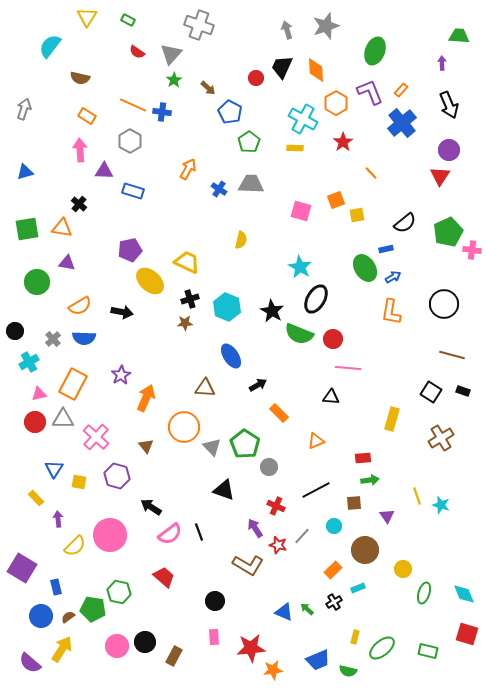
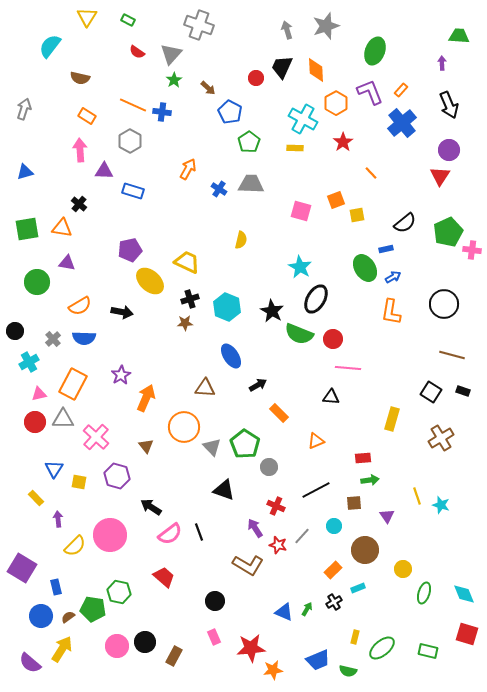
green arrow at (307, 609): rotated 80 degrees clockwise
pink rectangle at (214, 637): rotated 21 degrees counterclockwise
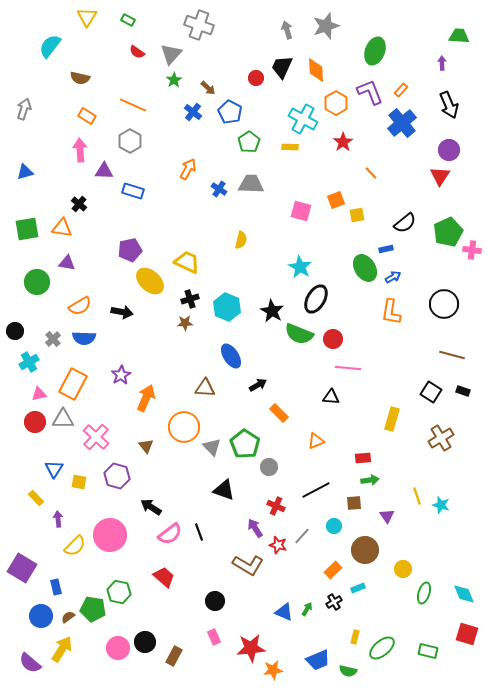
blue cross at (162, 112): moved 31 px right; rotated 30 degrees clockwise
yellow rectangle at (295, 148): moved 5 px left, 1 px up
pink circle at (117, 646): moved 1 px right, 2 px down
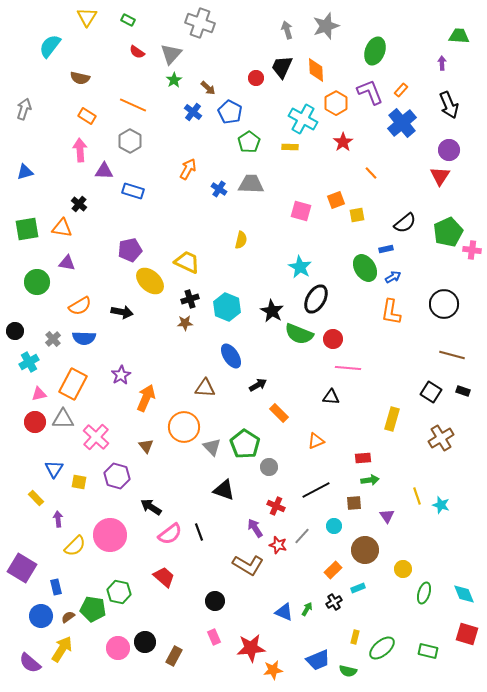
gray cross at (199, 25): moved 1 px right, 2 px up
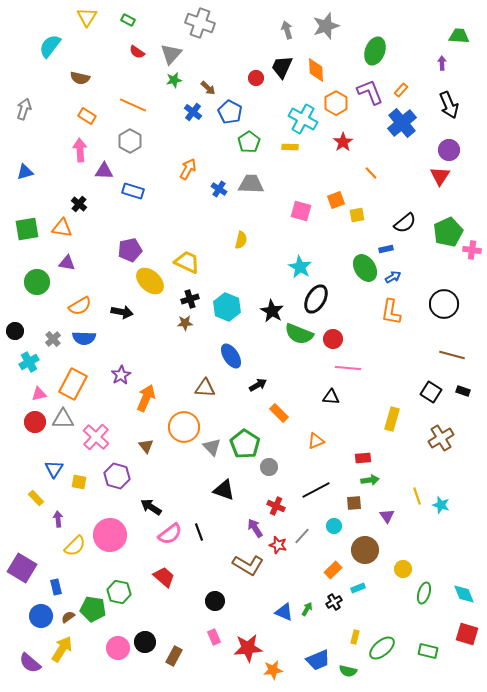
green star at (174, 80): rotated 21 degrees clockwise
red star at (251, 648): moved 3 px left
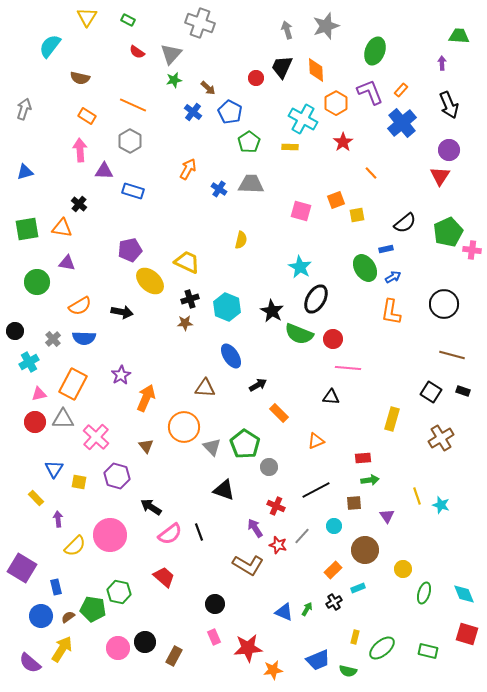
black circle at (215, 601): moved 3 px down
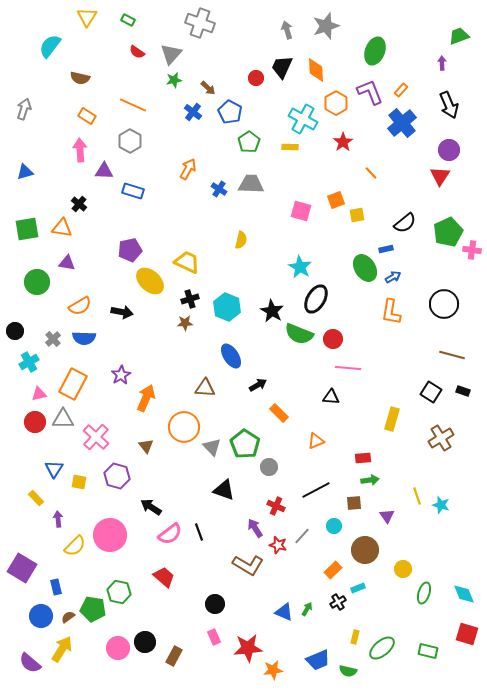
green trapezoid at (459, 36): rotated 25 degrees counterclockwise
black cross at (334, 602): moved 4 px right
